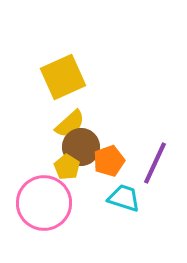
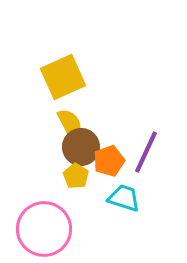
yellow semicircle: rotated 76 degrees counterclockwise
purple line: moved 9 px left, 11 px up
yellow pentagon: moved 9 px right, 9 px down
pink circle: moved 26 px down
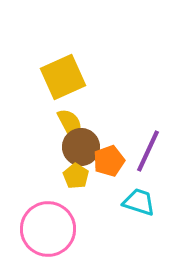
purple line: moved 2 px right, 1 px up
cyan trapezoid: moved 15 px right, 4 px down
pink circle: moved 4 px right
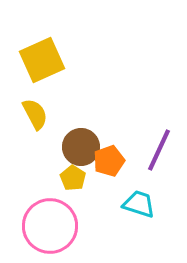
yellow square: moved 21 px left, 17 px up
yellow semicircle: moved 35 px left, 10 px up
purple line: moved 11 px right, 1 px up
yellow pentagon: moved 3 px left, 2 px down
cyan trapezoid: moved 2 px down
pink circle: moved 2 px right, 3 px up
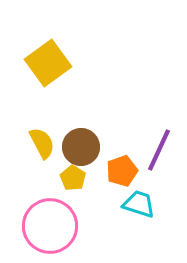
yellow square: moved 6 px right, 3 px down; rotated 12 degrees counterclockwise
yellow semicircle: moved 7 px right, 29 px down
orange pentagon: moved 13 px right, 10 px down
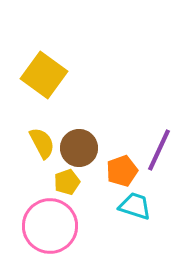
yellow square: moved 4 px left, 12 px down; rotated 18 degrees counterclockwise
brown circle: moved 2 px left, 1 px down
yellow pentagon: moved 6 px left, 4 px down; rotated 20 degrees clockwise
cyan trapezoid: moved 4 px left, 2 px down
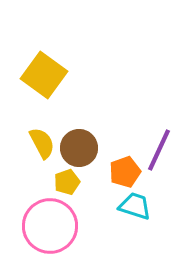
orange pentagon: moved 3 px right, 1 px down
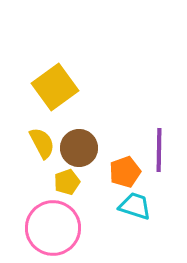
yellow square: moved 11 px right, 12 px down; rotated 18 degrees clockwise
purple line: rotated 24 degrees counterclockwise
pink circle: moved 3 px right, 2 px down
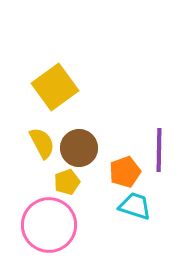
pink circle: moved 4 px left, 3 px up
